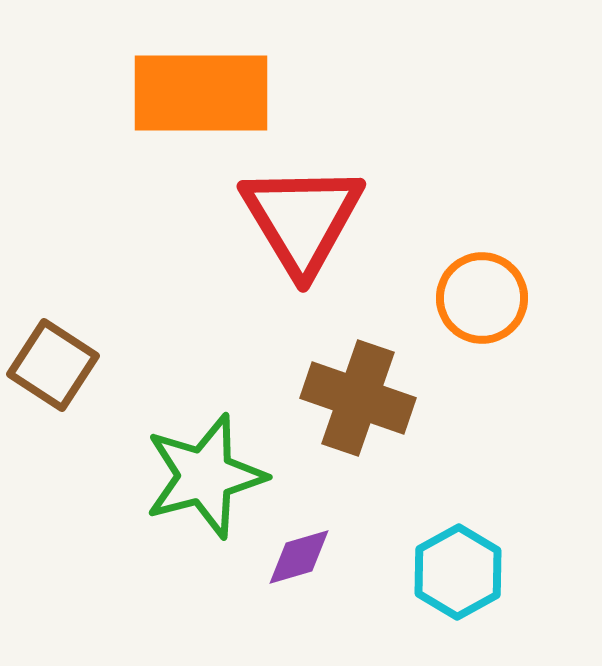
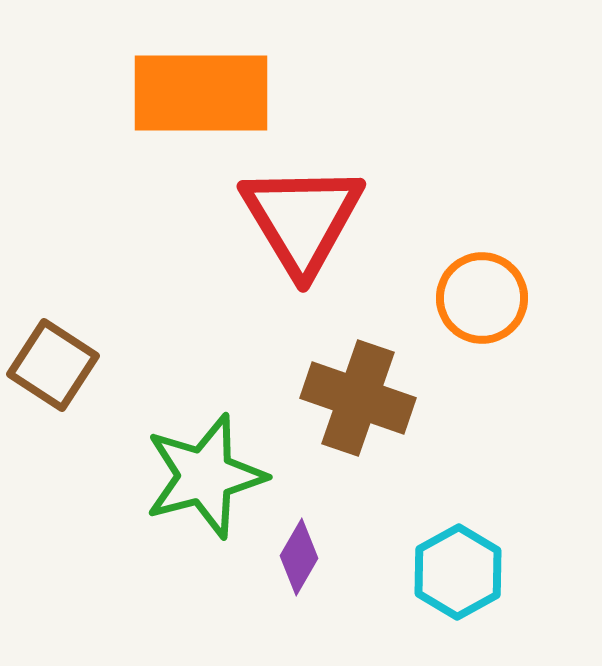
purple diamond: rotated 44 degrees counterclockwise
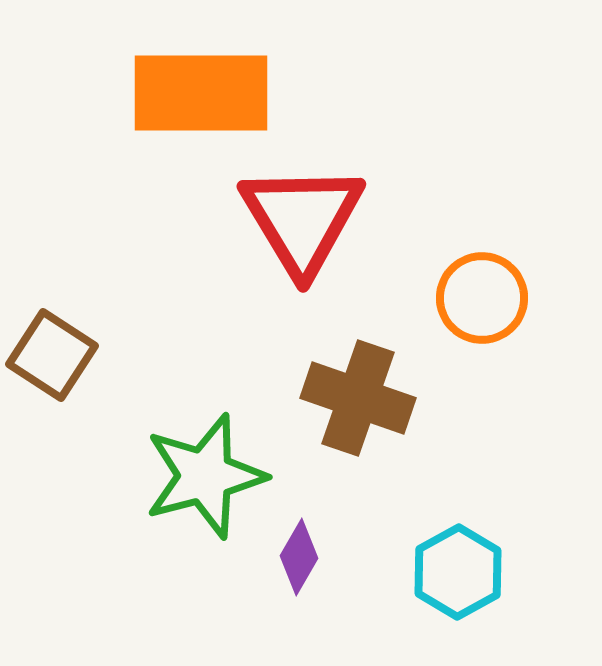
brown square: moved 1 px left, 10 px up
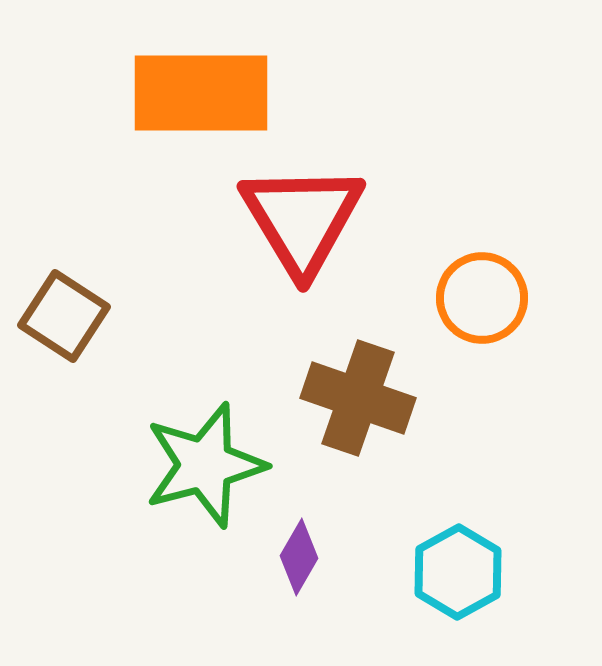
brown square: moved 12 px right, 39 px up
green star: moved 11 px up
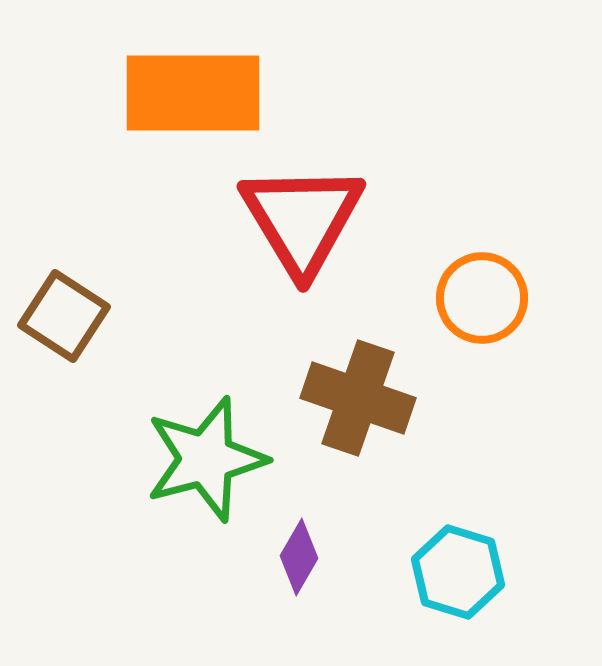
orange rectangle: moved 8 px left
green star: moved 1 px right, 6 px up
cyan hexagon: rotated 14 degrees counterclockwise
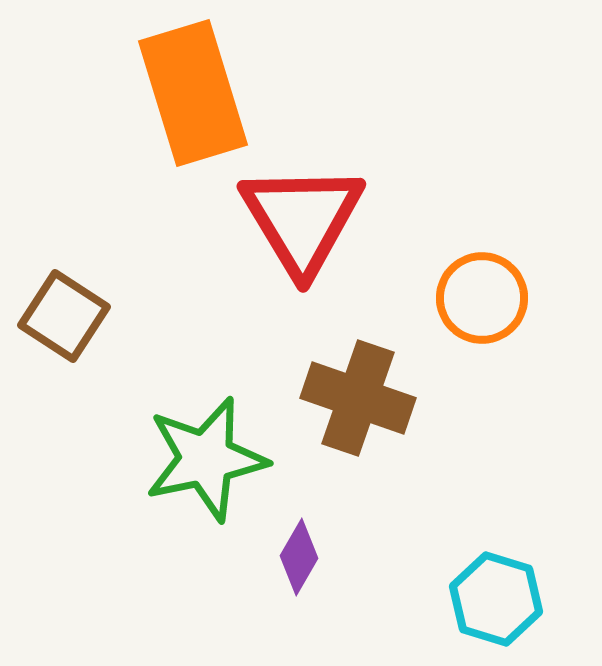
orange rectangle: rotated 73 degrees clockwise
green star: rotated 3 degrees clockwise
cyan hexagon: moved 38 px right, 27 px down
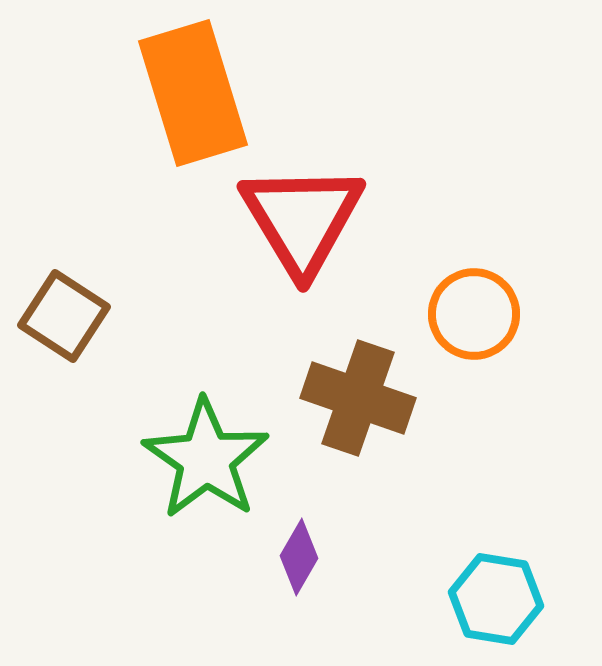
orange circle: moved 8 px left, 16 px down
green star: rotated 25 degrees counterclockwise
cyan hexagon: rotated 8 degrees counterclockwise
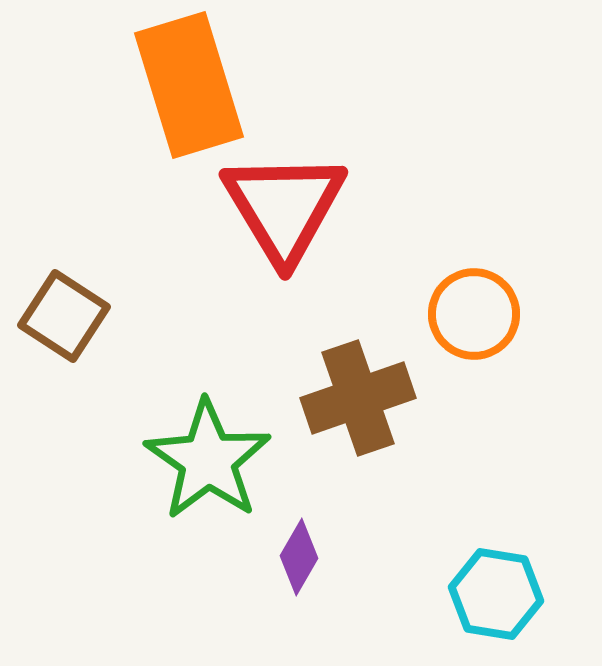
orange rectangle: moved 4 px left, 8 px up
red triangle: moved 18 px left, 12 px up
brown cross: rotated 38 degrees counterclockwise
green star: moved 2 px right, 1 px down
cyan hexagon: moved 5 px up
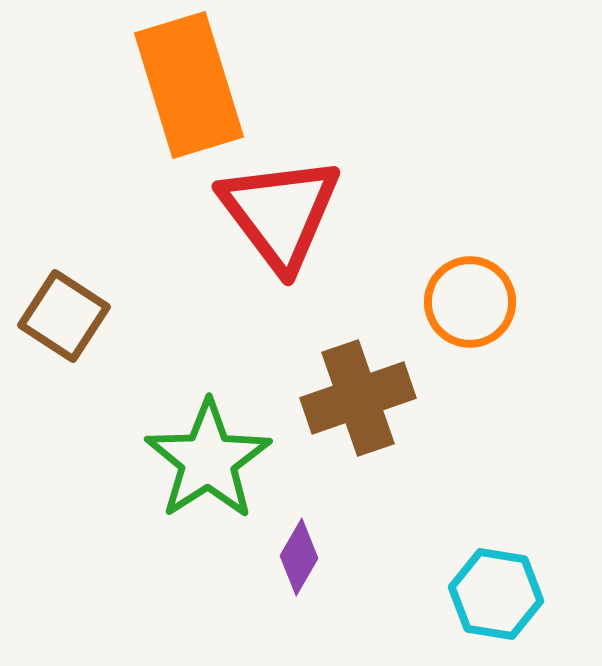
red triangle: moved 4 px left, 6 px down; rotated 6 degrees counterclockwise
orange circle: moved 4 px left, 12 px up
green star: rotated 4 degrees clockwise
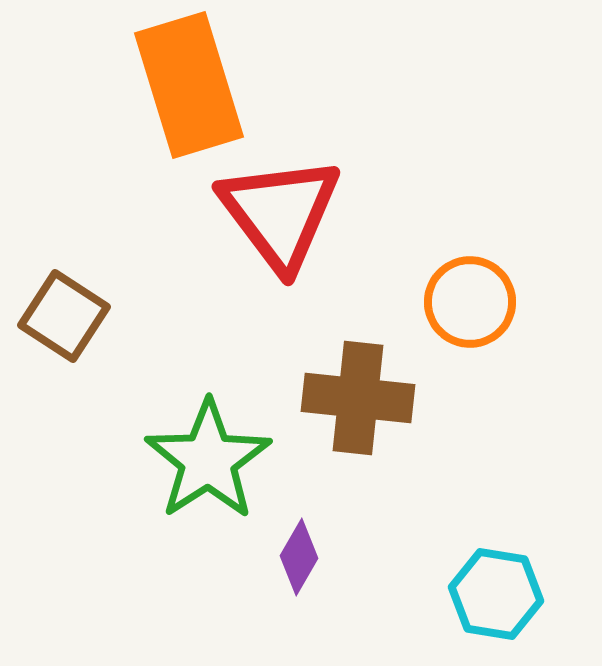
brown cross: rotated 25 degrees clockwise
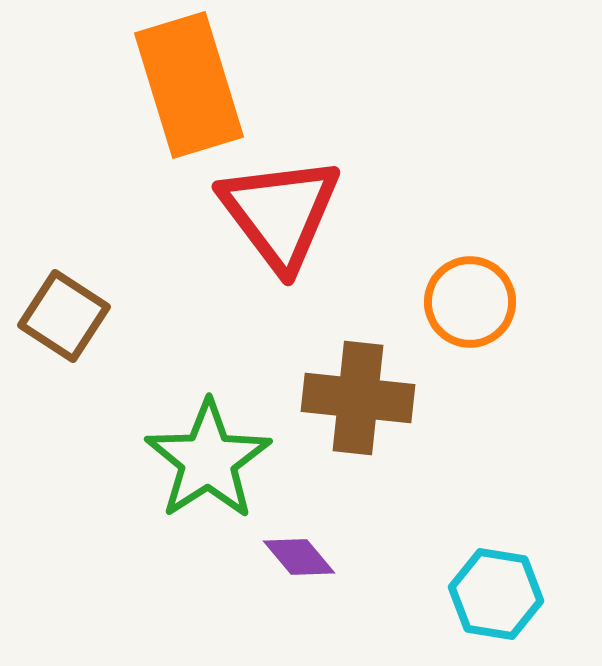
purple diamond: rotated 70 degrees counterclockwise
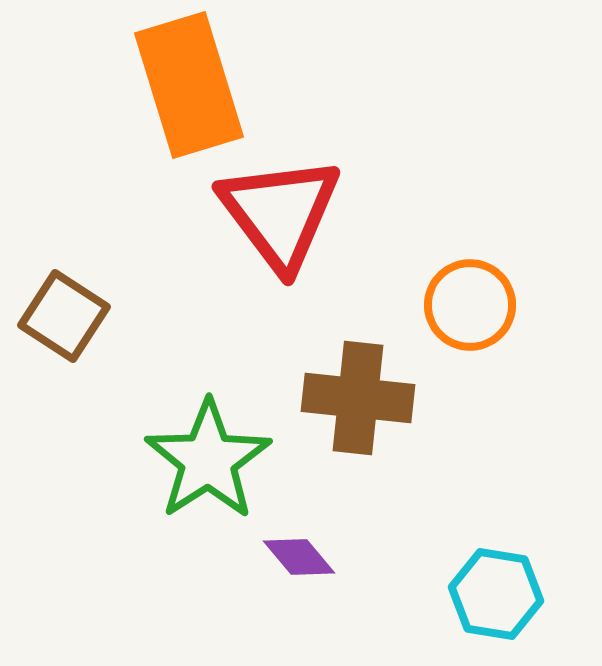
orange circle: moved 3 px down
